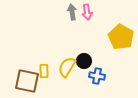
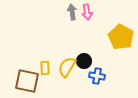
yellow rectangle: moved 1 px right, 3 px up
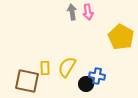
pink arrow: moved 1 px right
black circle: moved 2 px right, 23 px down
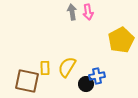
yellow pentagon: moved 3 px down; rotated 15 degrees clockwise
blue cross: rotated 21 degrees counterclockwise
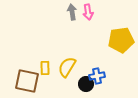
yellow pentagon: rotated 20 degrees clockwise
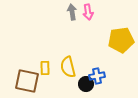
yellow semicircle: moved 1 px right; rotated 45 degrees counterclockwise
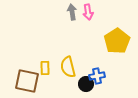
yellow pentagon: moved 4 px left, 1 px down; rotated 25 degrees counterclockwise
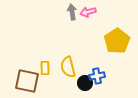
pink arrow: rotated 84 degrees clockwise
black circle: moved 1 px left, 1 px up
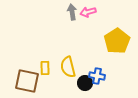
blue cross: rotated 21 degrees clockwise
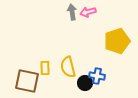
yellow pentagon: rotated 15 degrees clockwise
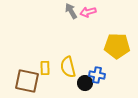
gray arrow: moved 1 px left, 1 px up; rotated 21 degrees counterclockwise
yellow pentagon: moved 5 px down; rotated 20 degrees clockwise
blue cross: moved 1 px up
